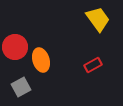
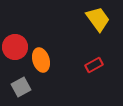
red rectangle: moved 1 px right
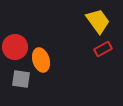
yellow trapezoid: moved 2 px down
red rectangle: moved 9 px right, 16 px up
gray square: moved 8 px up; rotated 36 degrees clockwise
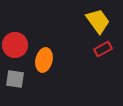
red circle: moved 2 px up
orange ellipse: moved 3 px right; rotated 30 degrees clockwise
gray square: moved 6 px left
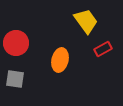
yellow trapezoid: moved 12 px left
red circle: moved 1 px right, 2 px up
orange ellipse: moved 16 px right
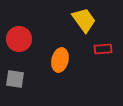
yellow trapezoid: moved 2 px left, 1 px up
red circle: moved 3 px right, 4 px up
red rectangle: rotated 24 degrees clockwise
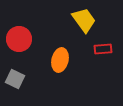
gray square: rotated 18 degrees clockwise
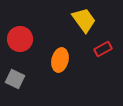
red circle: moved 1 px right
red rectangle: rotated 24 degrees counterclockwise
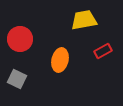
yellow trapezoid: rotated 64 degrees counterclockwise
red rectangle: moved 2 px down
gray square: moved 2 px right
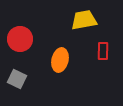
red rectangle: rotated 60 degrees counterclockwise
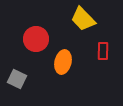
yellow trapezoid: moved 1 px left, 1 px up; rotated 124 degrees counterclockwise
red circle: moved 16 px right
orange ellipse: moved 3 px right, 2 px down
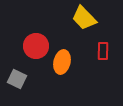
yellow trapezoid: moved 1 px right, 1 px up
red circle: moved 7 px down
orange ellipse: moved 1 px left
